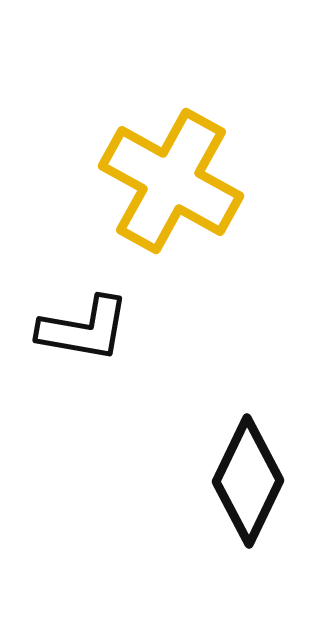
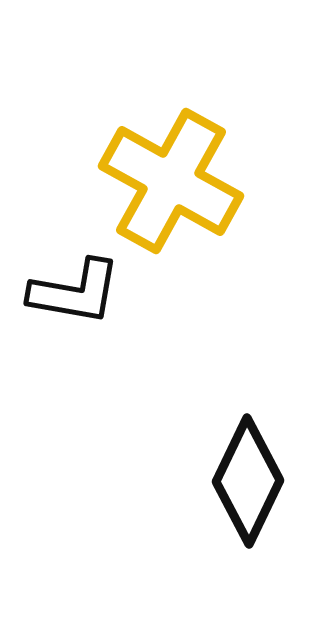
black L-shape: moved 9 px left, 37 px up
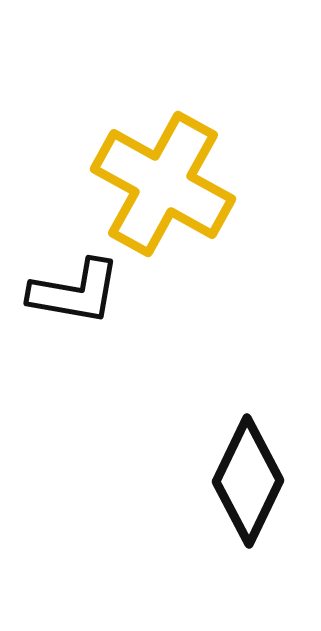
yellow cross: moved 8 px left, 3 px down
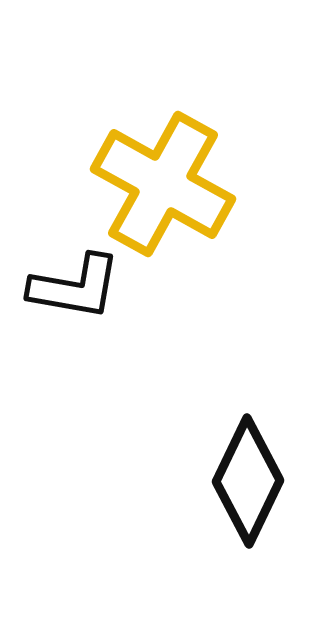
black L-shape: moved 5 px up
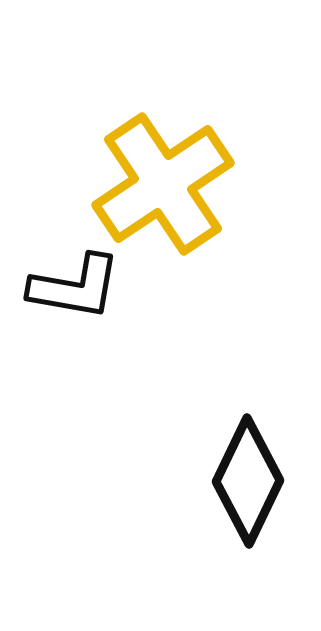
yellow cross: rotated 27 degrees clockwise
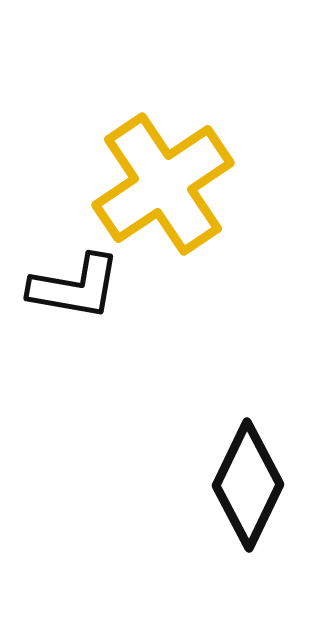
black diamond: moved 4 px down
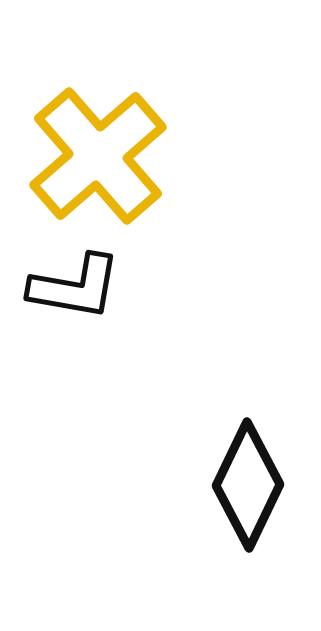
yellow cross: moved 65 px left, 28 px up; rotated 7 degrees counterclockwise
